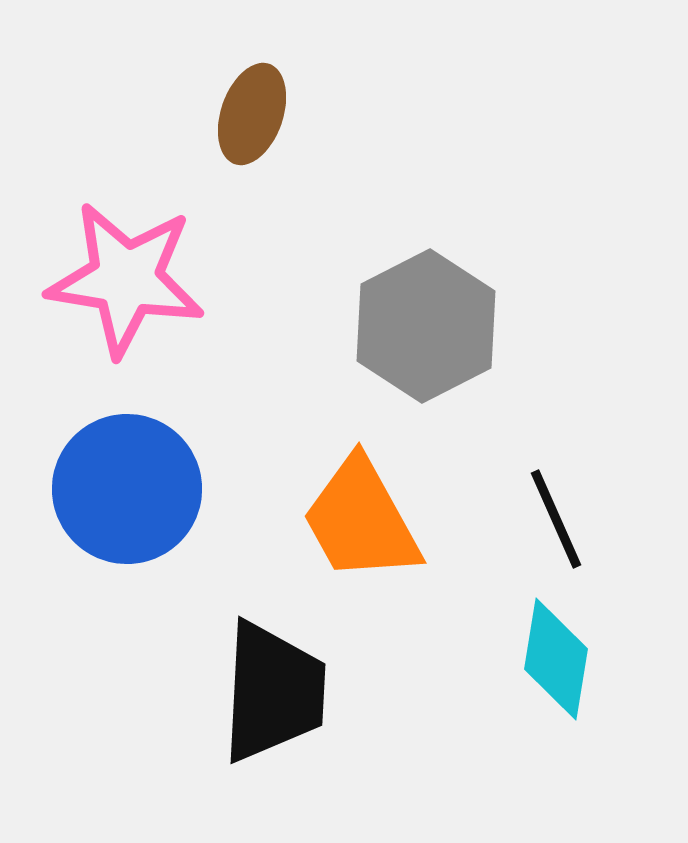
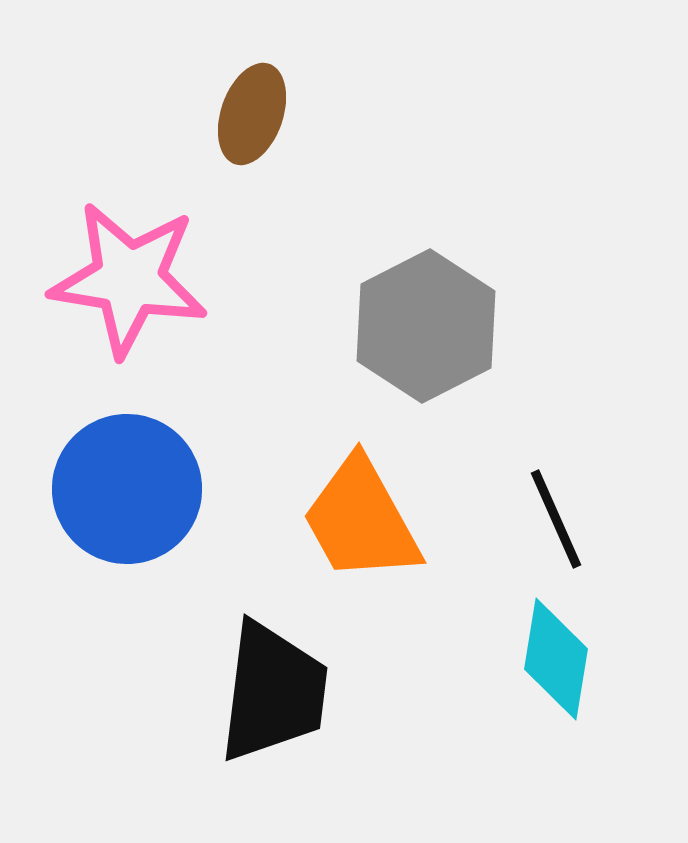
pink star: moved 3 px right
black trapezoid: rotated 4 degrees clockwise
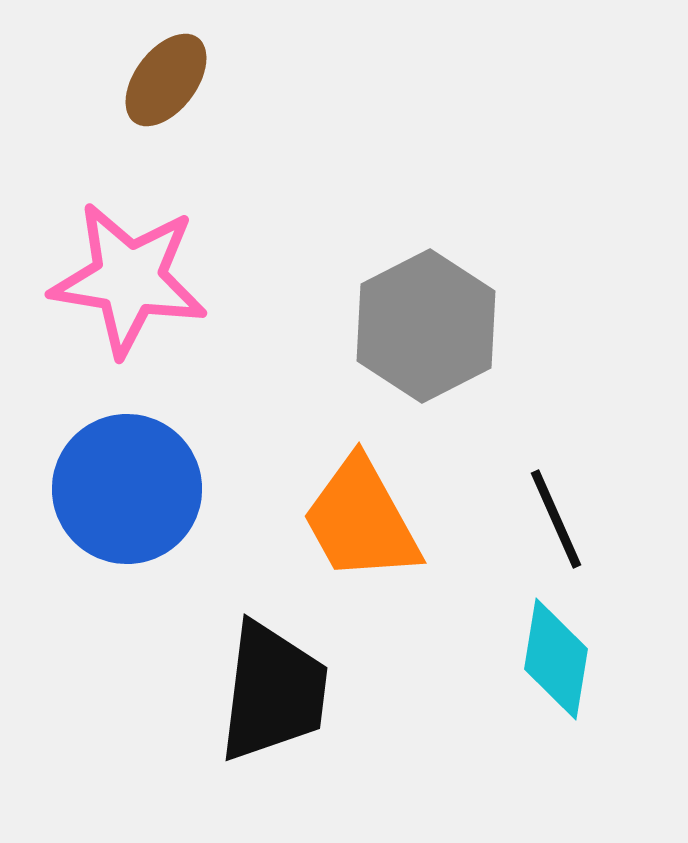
brown ellipse: moved 86 px left, 34 px up; rotated 18 degrees clockwise
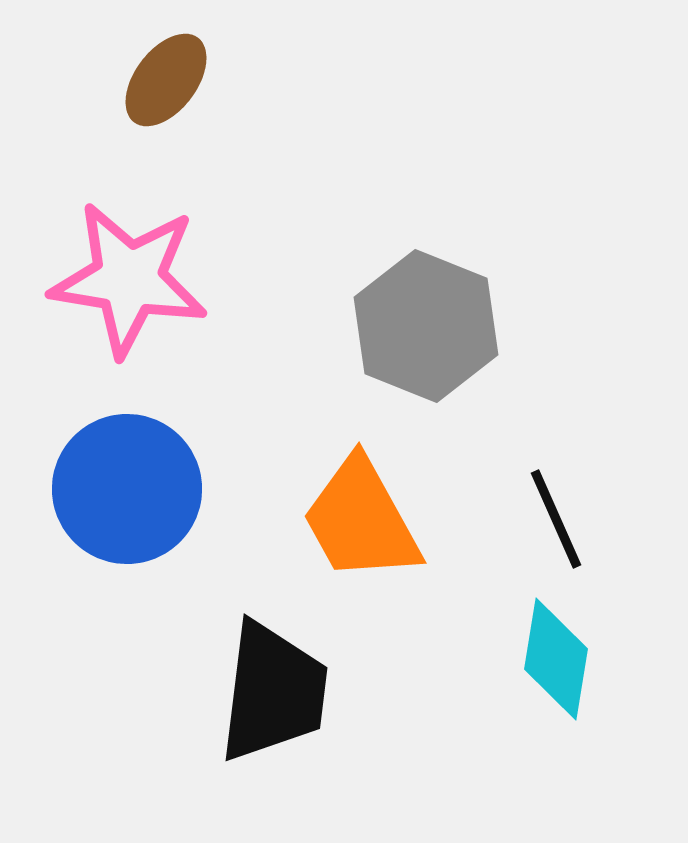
gray hexagon: rotated 11 degrees counterclockwise
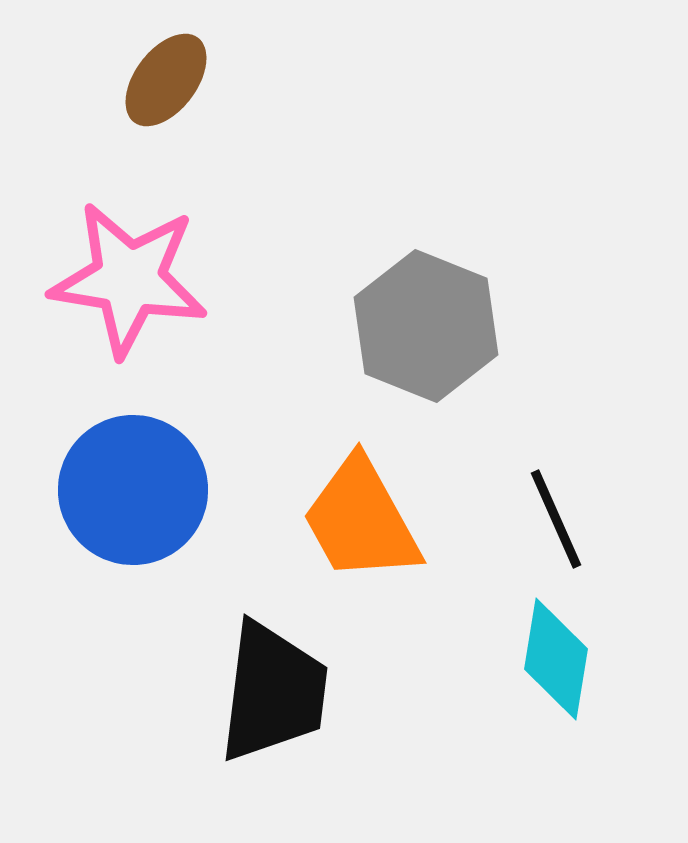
blue circle: moved 6 px right, 1 px down
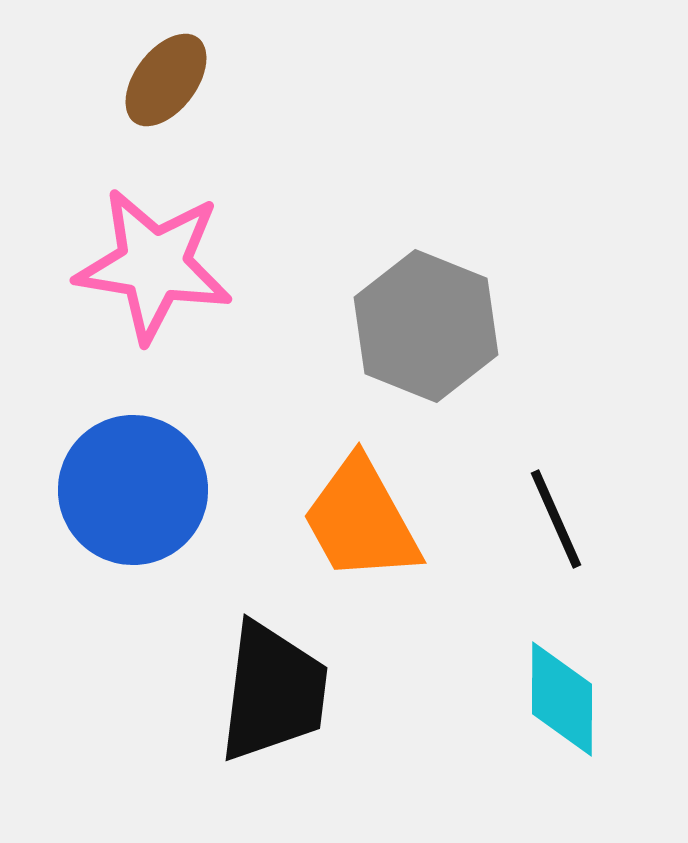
pink star: moved 25 px right, 14 px up
cyan diamond: moved 6 px right, 40 px down; rotated 9 degrees counterclockwise
